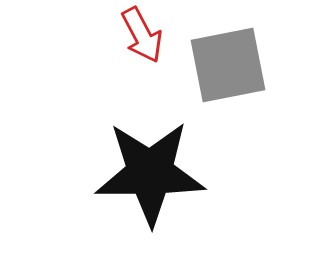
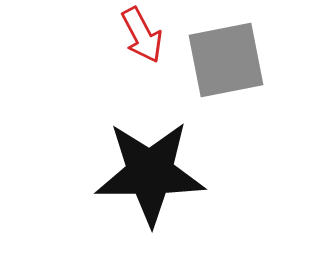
gray square: moved 2 px left, 5 px up
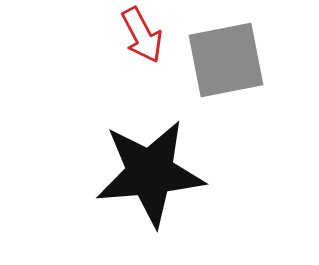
black star: rotated 5 degrees counterclockwise
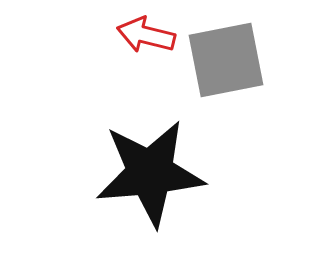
red arrow: moved 4 px right; rotated 132 degrees clockwise
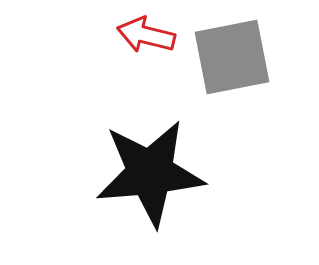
gray square: moved 6 px right, 3 px up
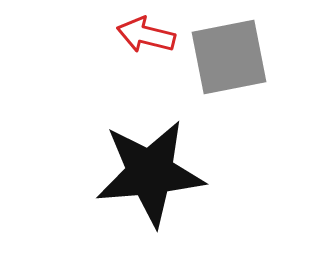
gray square: moved 3 px left
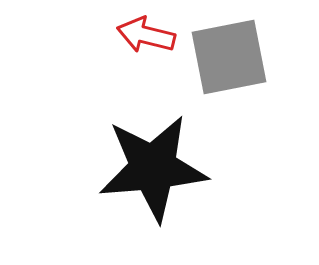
black star: moved 3 px right, 5 px up
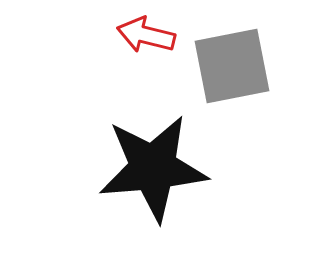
gray square: moved 3 px right, 9 px down
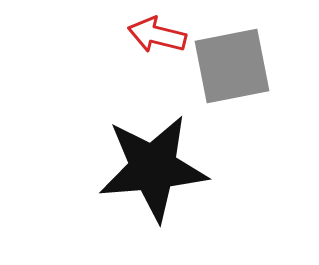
red arrow: moved 11 px right
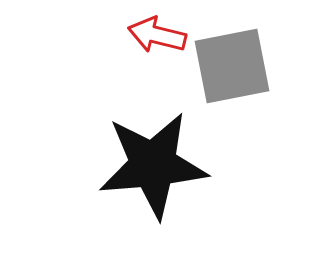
black star: moved 3 px up
